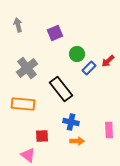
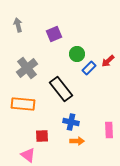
purple square: moved 1 px left, 1 px down
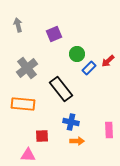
pink triangle: rotated 35 degrees counterclockwise
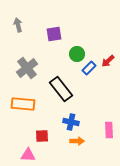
purple square: rotated 14 degrees clockwise
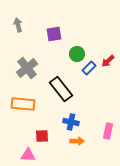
pink rectangle: moved 1 px left, 1 px down; rotated 14 degrees clockwise
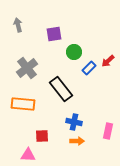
green circle: moved 3 px left, 2 px up
blue cross: moved 3 px right
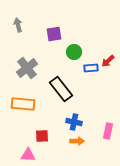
blue rectangle: moved 2 px right; rotated 40 degrees clockwise
